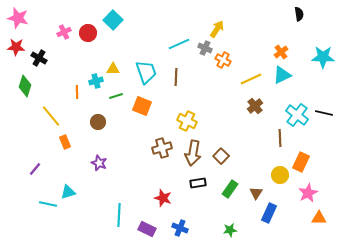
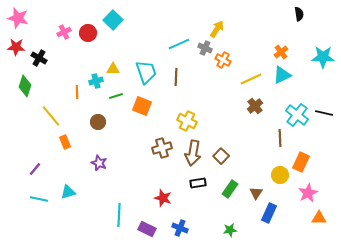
cyan line at (48, 204): moved 9 px left, 5 px up
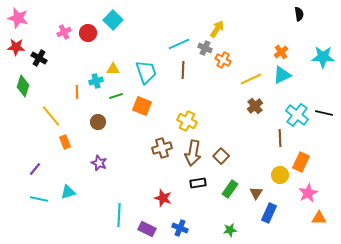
brown line at (176, 77): moved 7 px right, 7 px up
green diamond at (25, 86): moved 2 px left
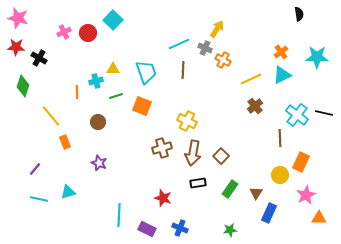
cyan star at (323, 57): moved 6 px left
pink star at (308, 193): moved 2 px left, 2 px down
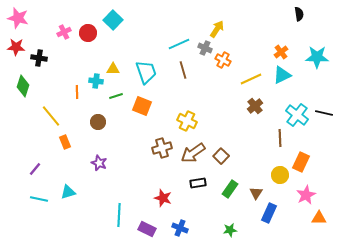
black cross at (39, 58): rotated 21 degrees counterclockwise
brown line at (183, 70): rotated 18 degrees counterclockwise
cyan cross at (96, 81): rotated 24 degrees clockwise
brown arrow at (193, 153): rotated 45 degrees clockwise
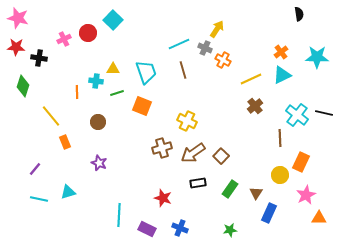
pink cross at (64, 32): moved 7 px down
green line at (116, 96): moved 1 px right, 3 px up
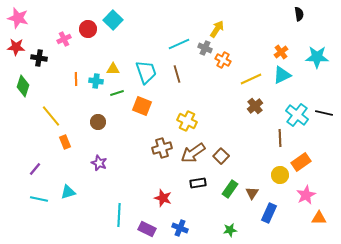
red circle at (88, 33): moved 4 px up
brown line at (183, 70): moved 6 px left, 4 px down
orange line at (77, 92): moved 1 px left, 13 px up
orange rectangle at (301, 162): rotated 30 degrees clockwise
brown triangle at (256, 193): moved 4 px left
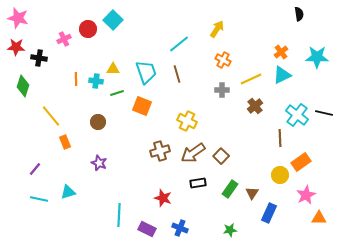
cyan line at (179, 44): rotated 15 degrees counterclockwise
gray cross at (205, 48): moved 17 px right, 42 px down; rotated 24 degrees counterclockwise
brown cross at (162, 148): moved 2 px left, 3 px down
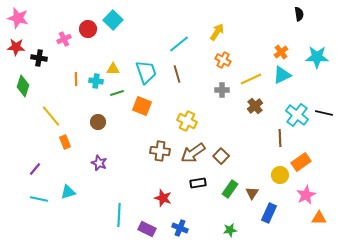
yellow arrow at (217, 29): moved 3 px down
brown cross at (160, 151): rotated 24 degrees clockwise
